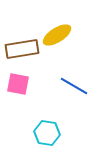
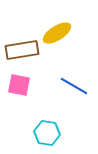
yellow ellipse: moved 2 px up
brown rectangle: moved 1 px down
pink square: moved 1 px right, 1 px down
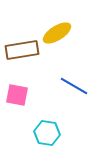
pink square: moved 2 px left, 10 px down
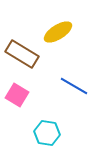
yellow ellipse: moved 1 px right, 1 px up
brown rectangle: moved 4 px down; rotated 40 degrees clockwise
pink square: rotated 20 degrees clockwise
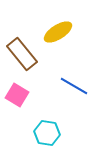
brown rectangle: rotated 20 degrees clockwise
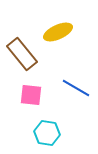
yellow ellipse: rotated 8 degrees clockwise
blue line: moved 2 px right, 2 px down
pink square: moved 14 px right; rotated 25 degrees counterclockwise
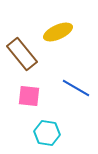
pink square: moved 2 px left, 1 px down
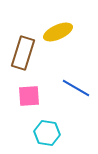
brown rectangle: moved 1 px right, 1 px up; rotated 56 degrees clockwise
pink square: rotated 10 degrees counterclockwise
